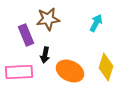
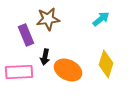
cyan arrow: moved 5 px right, 4 px up; rotated 24 degrees clockwise
black arrow: moved 2 px down
yellow diamond: moved 3 px up
orange ellipse: moved 2 px left, 1 px up
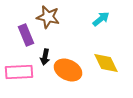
brown star: moved 2 px up; rotated 20 degrees clockwise
yellow diamond: moved 1 px up; rotated 44 degrees counterclockwise
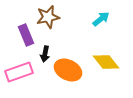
brown star: rotated 25 degrees counterclockwise
black arrow: moved 3 px up
yellow diamond: moved 1 px up; rotated 12 degrees counterclockwise
pink rectangle: rotated 16 degrees counterclockwise
